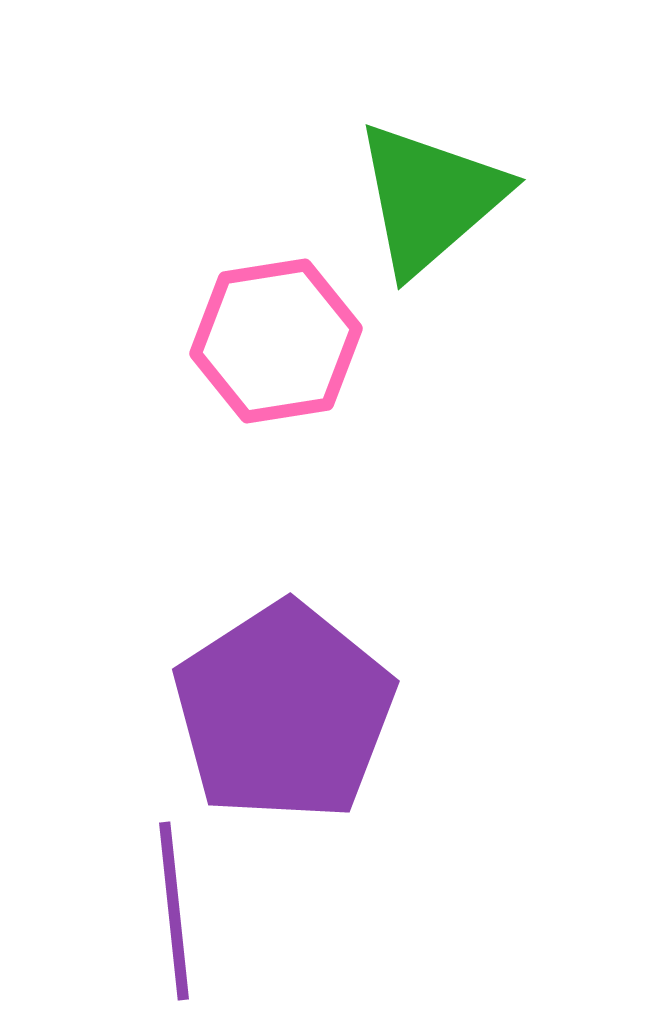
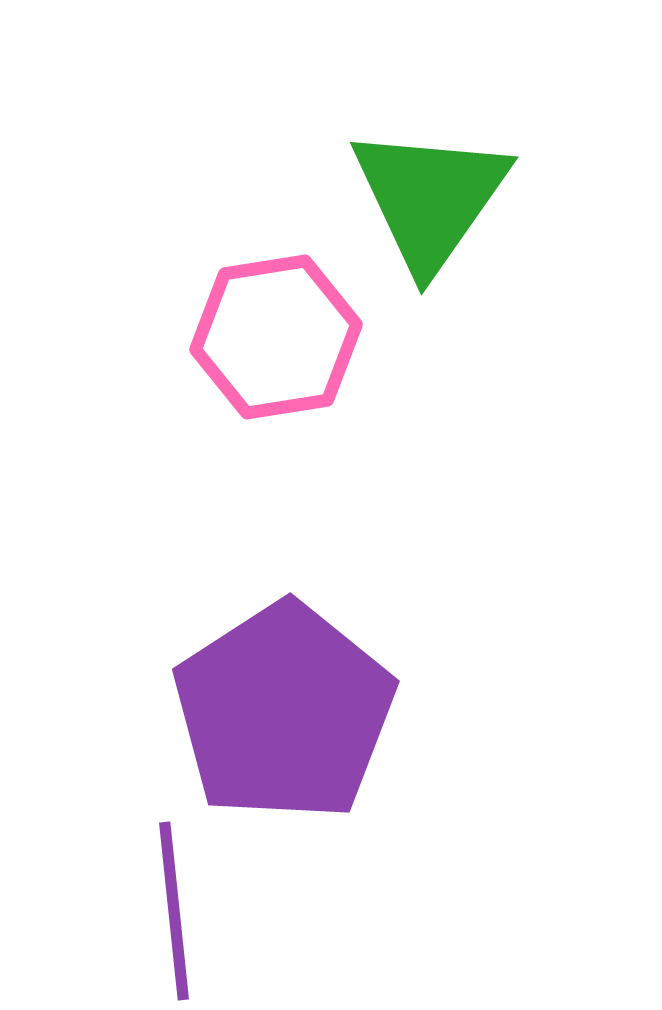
green triangle: rotated 14 degrees counterclockwise
pink hexagon: moved 4 px up
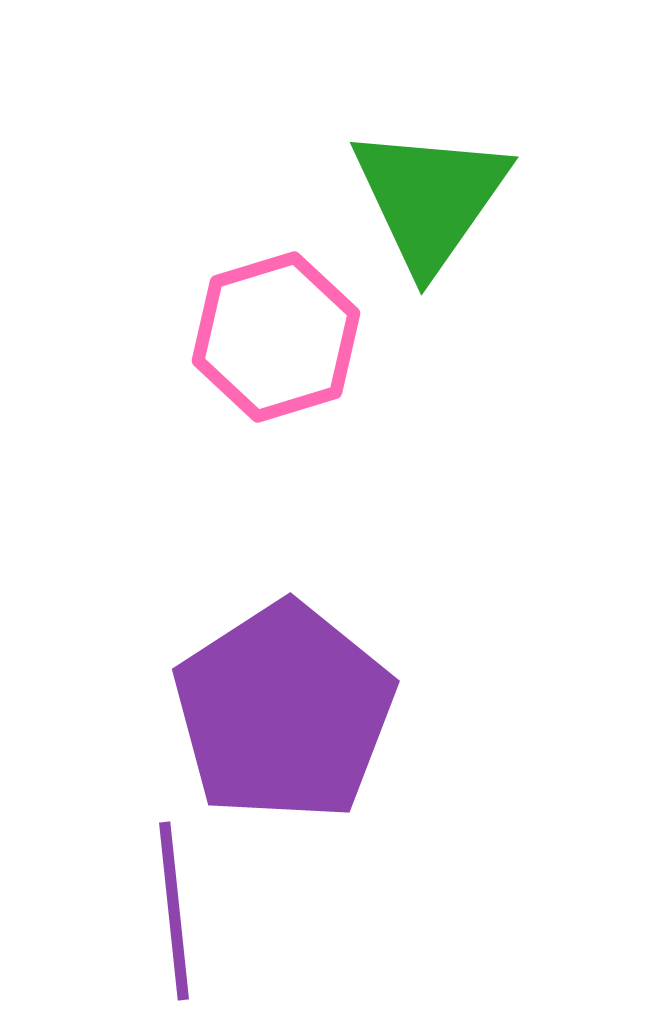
pink hexagon: rotated 8 degrees counterclockwise
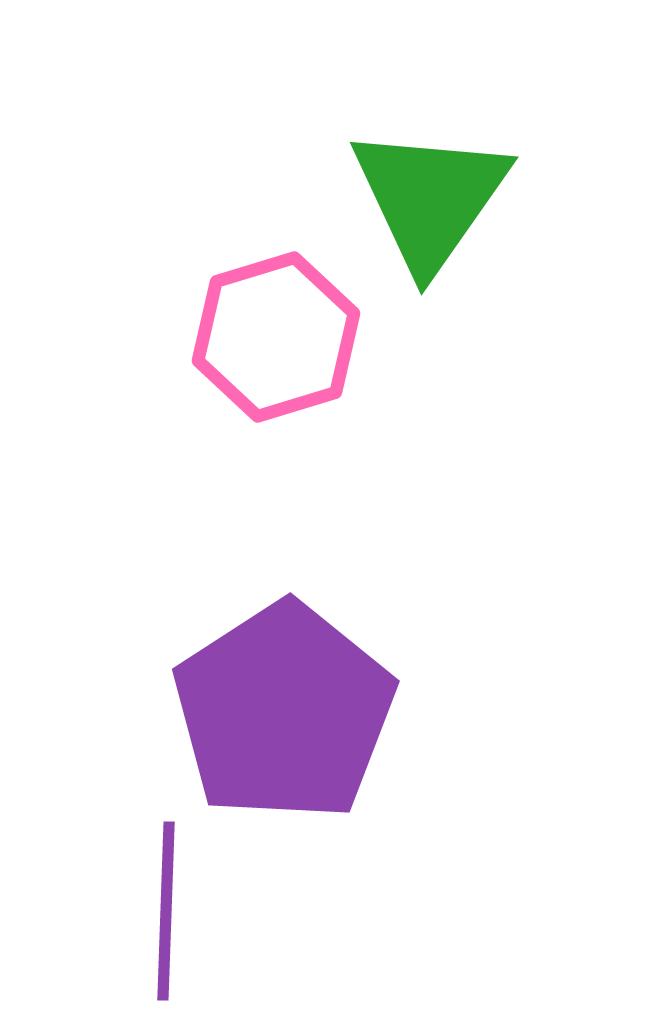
purple line: moved 8 px left; rotated 8 degrees clockwise
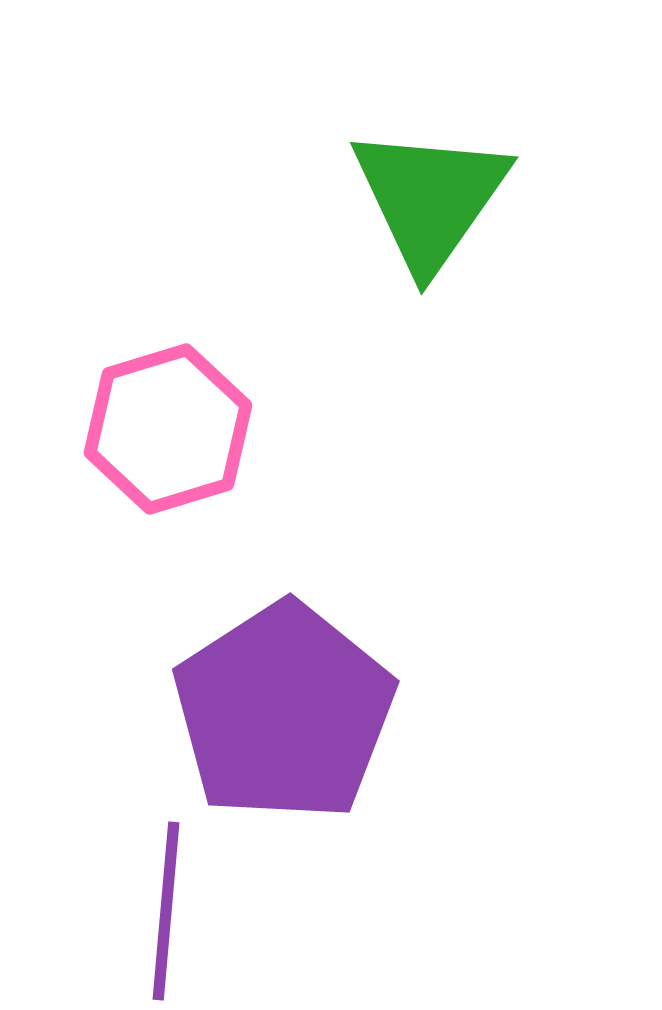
pink hexagon: moved 108 px left, 92 px down
purple line: rotated 3 degrees clockwise
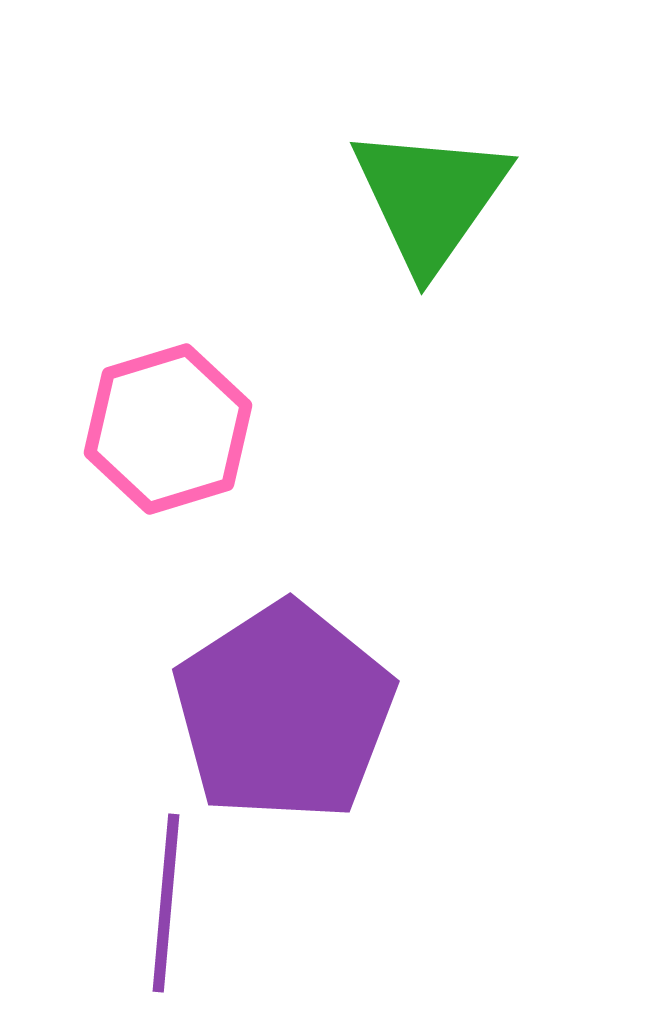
purple line: moved 8 px up
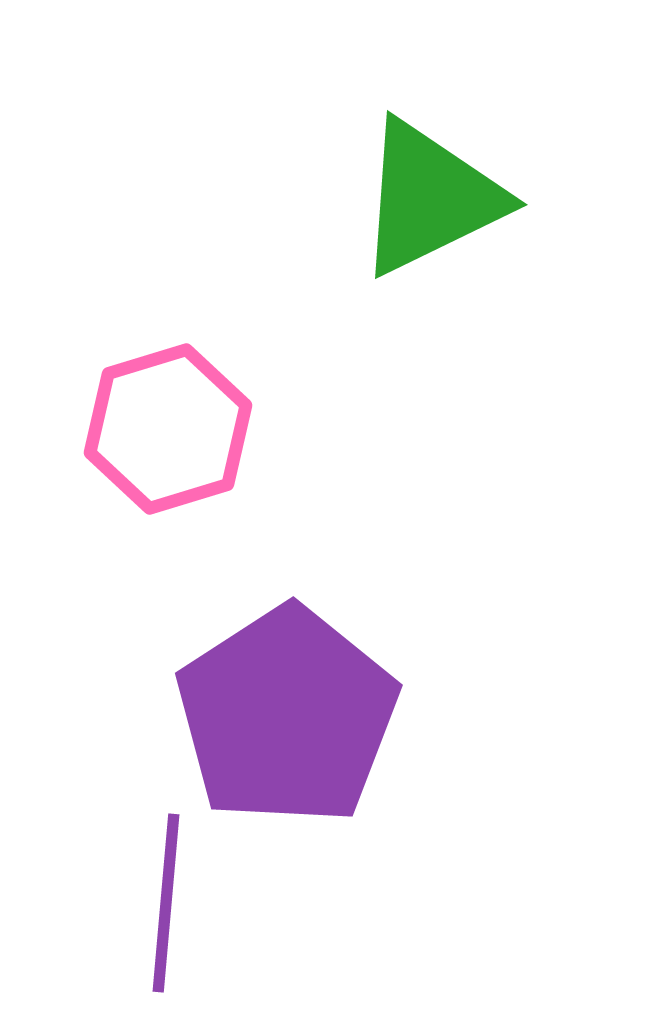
green triangle: rotated 29 degrees clockwise
purple pentagon: moved 3 px right, 4 px down
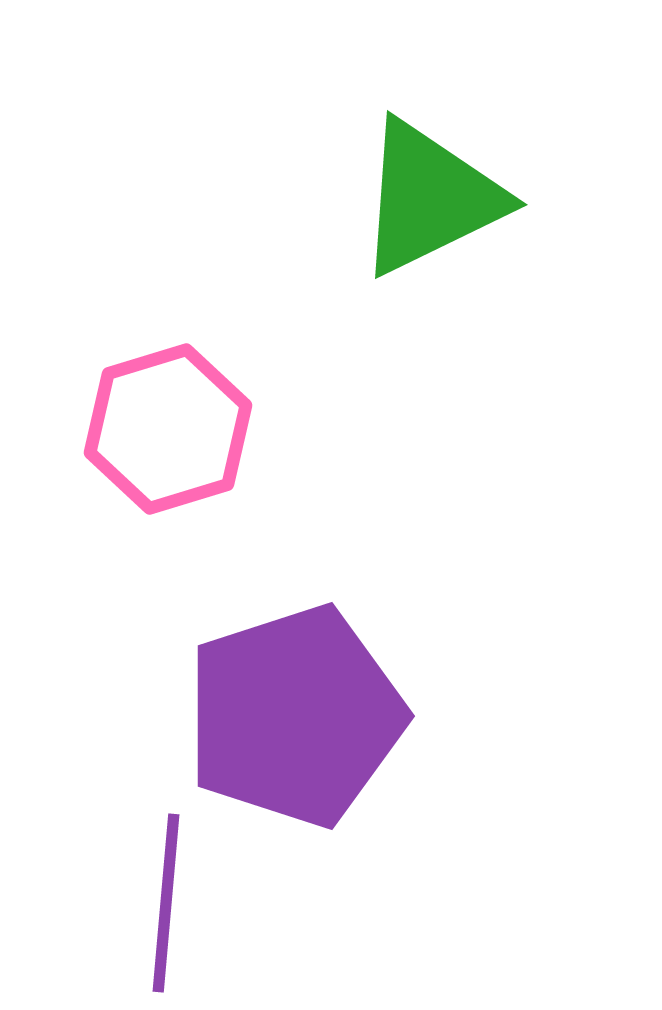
purple pentagon: moved 8 px right; rotated 15 degrees clockwise
